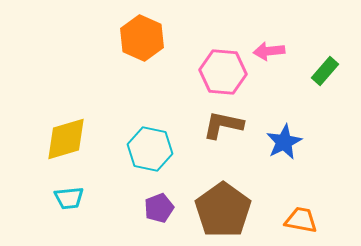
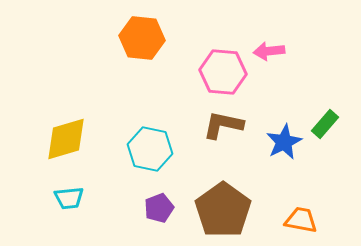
orange hexagon: rotated 18 degrees counterclockwise
green rectangle: moved 53 px down
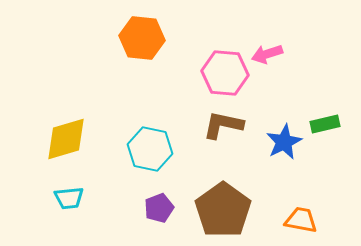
pink arrow: moved 2 px left, 3 px down; rotated 12 degrees counterclockwise
pink hexagon: moved 2 px right, 1 px down
green rectangle: rotated 36 degrees clockwise
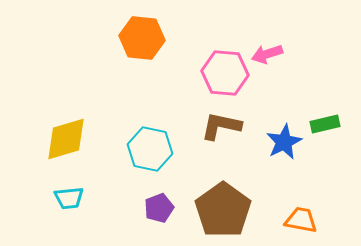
brown L-shape: moved 2 px left, 1 px down
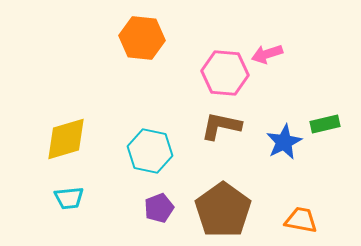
cyan hexagon: moved 2 px down
